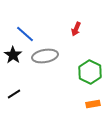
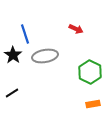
red arrow: rotated 88 degrees counterclockwise
blue line: rotated 30 degrees clockwise
black line: moved 2 px left, 1 px up
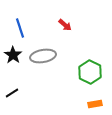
red arrow: moved 11 px left, 4 px up; rotated 16 degrees clockwise
blue line: moved 5 px left, 6 px up
gray ellipse: moved 2 px left
orange rectangle: moved 2 px right
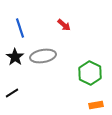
red arrow: moved 1 px left
black star: moved 2 px right, 2 px down
green hexagon: moved 1 px down
orange rectangle: moved 1 px right, 1 px down
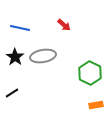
blue line: rotated 60 degrees counterclockwise
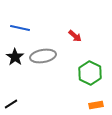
red arrow: moved 11 px right, 11 px down
black line: moved 1 px left, 11 px down
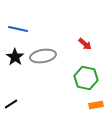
blue line: moved 2 px left, 1 px down
red arrow: moved 10 px right, 8 px down
green hexagon: moved 4 px left, 5 px down; rotated 15 degrees counterclockwise
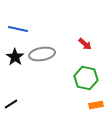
gray ellipse: moved 1 px left, 2 px up
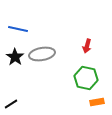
red arrow: moved 2 px right, 2 px down; rotated 64 degrees clockwise
orange rectangle: moved 1 px right, 3 px up
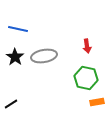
red arrow: rotated 24 degrees counterclockwise
gray ellipse: moved 2 px right, 2 px down
